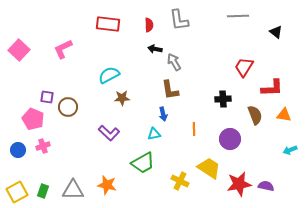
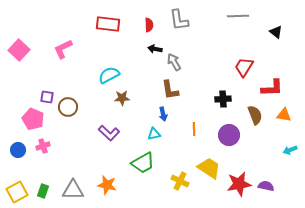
purple circle: moved 1 px left, 4 px up
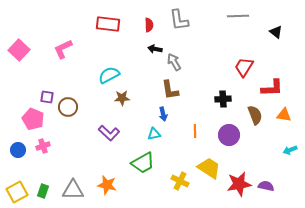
orange line: moved 1 px right, 2 px down
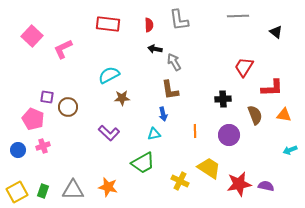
pink square: moved 13 px right, 14 px up
orange star: moved 1 px right, 2 px down
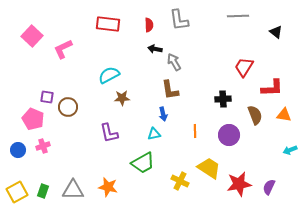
purple L-shape: rotated 35 degrees clockwise
purple semicircle: moved 3 px right, 1 px down; rotated 77 degrees counterclockwise
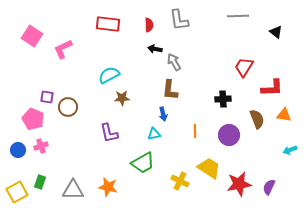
pink square: rotated 10 degrees counterclockwise
brown L-shape: rotated 15 degrees clockwise
brown semicircle: moved 2 px right, 4 px down
pink cross: moved 2 px left
green rectangle: moved 3 px left, 9 px up
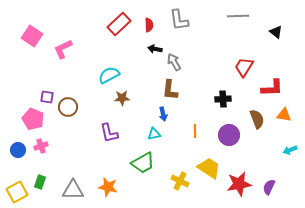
red rectangle: moved 11 px right; rotated 50 degrees counterclockwise
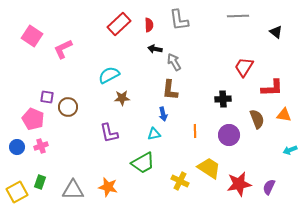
blue circle: moved 1 px left, 3 px up
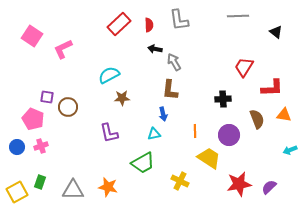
yellow trapezoid: moved 10 px up
purple semicircle: rotated 21 degrees clockwise
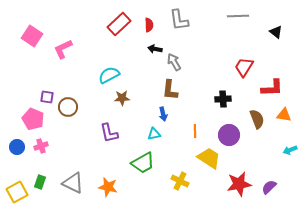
gray triangle: moved 7 px up; rotated 25 degrees clockwise
